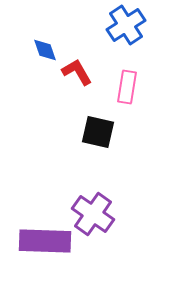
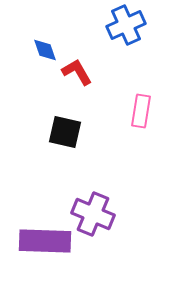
blue cross: rotated 9 degrees clockwise
pink rectangle: moved 14 px right, 24 px down
black square: moved 33 px left
purple cross: rotated 12 degrees counterclockwise
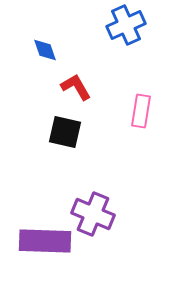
red L-shape: moved 1 px left, 15 px down
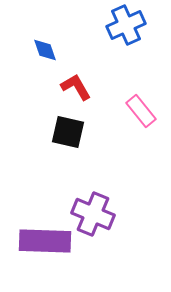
pink rectangle: rotated 48 degrees counterclockwise
black square: moved 3 px right
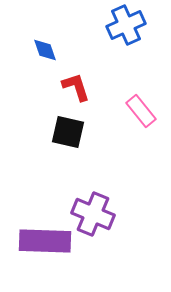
red L-shape: rotated 12 degrees clockwise
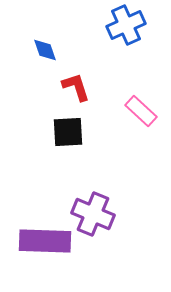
pink rectangle: rotated 8 degrees counterclockwise
black square: rotated 16 degrees counterclockwise
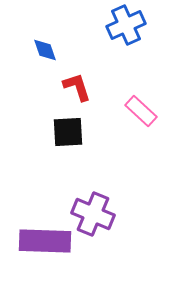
red L-shape: moved 1 px right
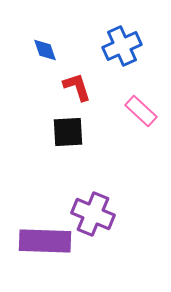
blue cross: moved 4 px left, 21 px down
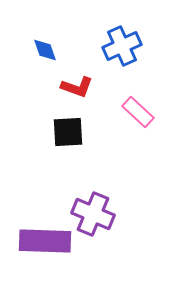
red L-shape: rotated 128 degrees clockwise
pink rectangle: moved 3 px left, 1 px down
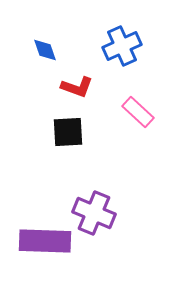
purple cross: moved 1 px right, 1 px up
